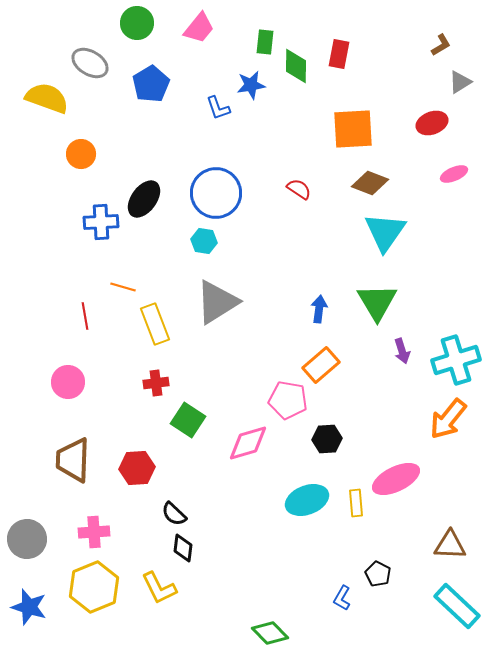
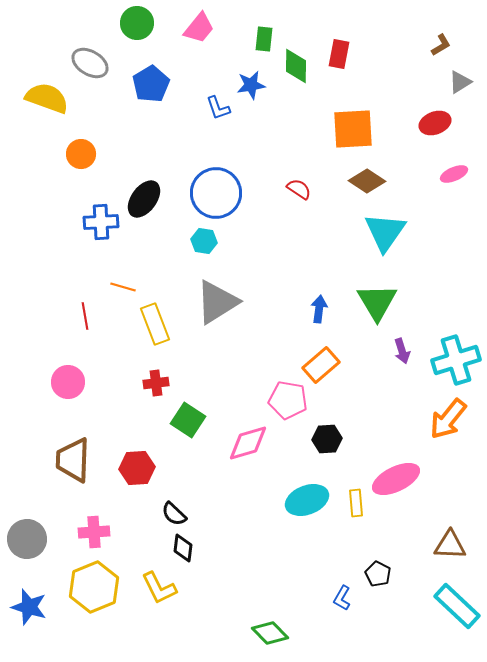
green rectangle at (265, 42): moved 1 px left, 3 px up
red ellipse at (432, 123): moved 3 px right
brown diamond at (370, 183): moved 3 px left, 2 px up; rotated 12 degrees clockwise
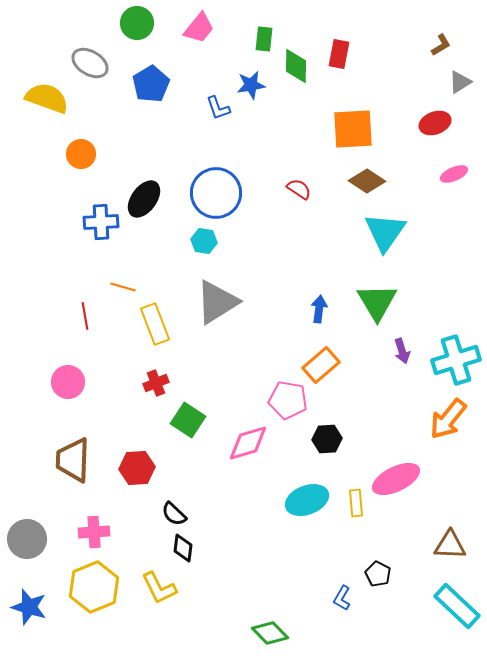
red cross at (156, 383): rotated 15 degrees counterclockwise
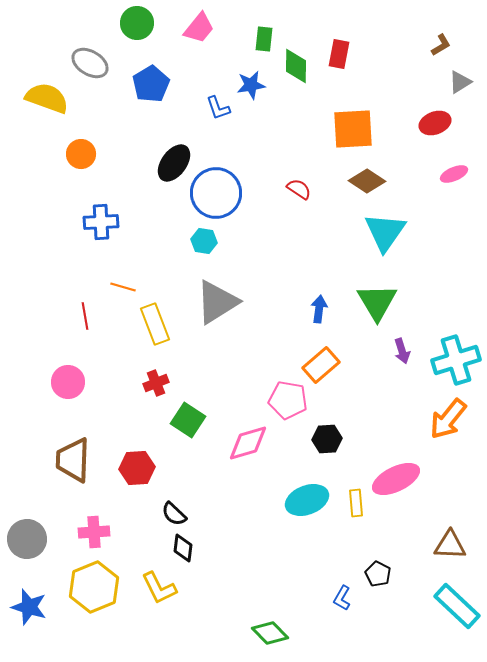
black ellipse at (144, 199): moved 30 px right, 36 px up
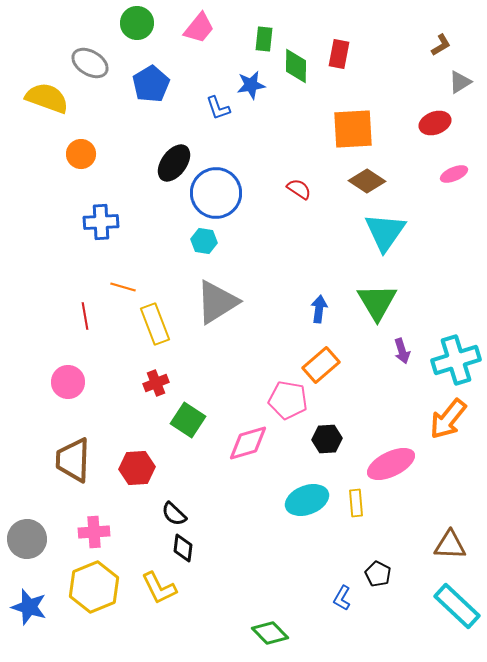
pink ellipse at (396, 479): moved 5 px left, 15 px up
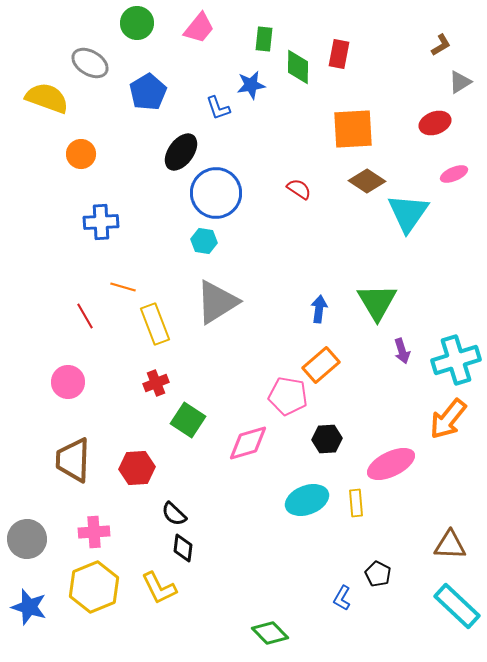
green diamond at (296, 66): moved 2 px right, 1 px down
blue pentagon at (151, 84): moved 3 px left, 8 px down
black ellipse at (174, 163): moved 7 px right, 11 px up
cyan triangle at (385, 232): moved 23 px right, 19 px up
red line at (85, 316): rotated 20 degrees counterclockwise
pink pentagon at (288, 400): moved 4 px up
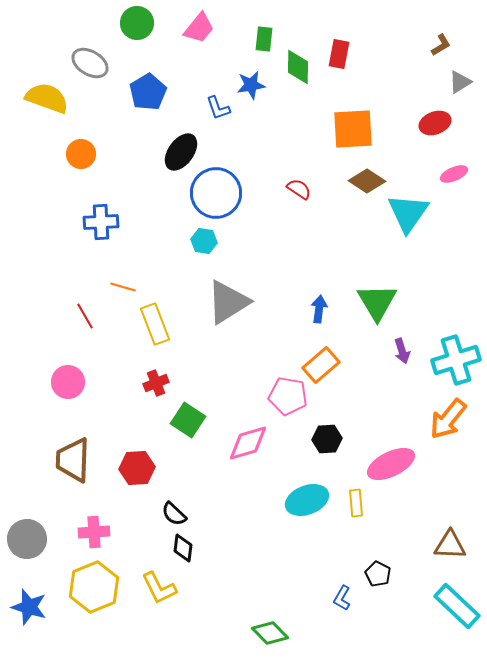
gray triangle at (217, 302): moved 11 px right
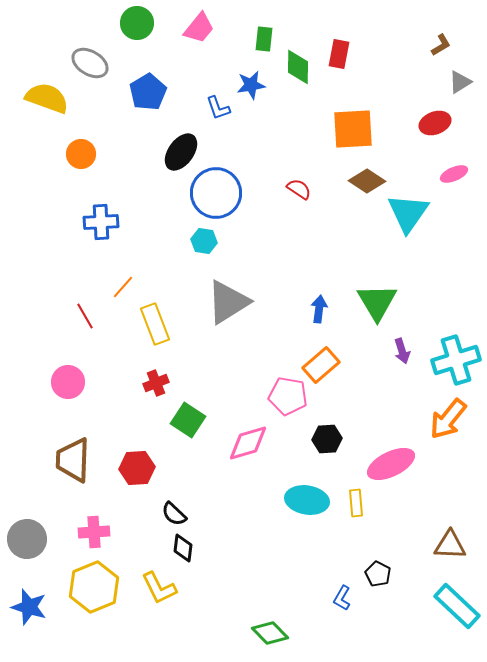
orange line at (123, 287): rotated 65 degrees counterclockwise
cyan ellipse at (307, 500): rotated 30 degrees clockwise
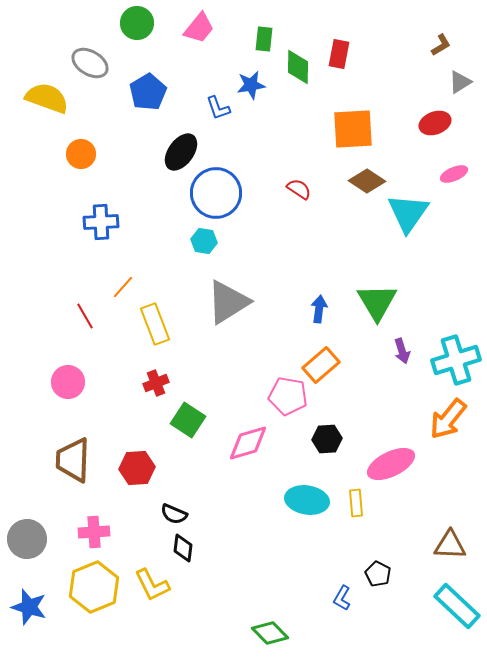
black semicircle at (174, 514): rotated 20 degrees counterclockwise
yellow L-shape at (159, 588): moved 7 px left, 3 px up
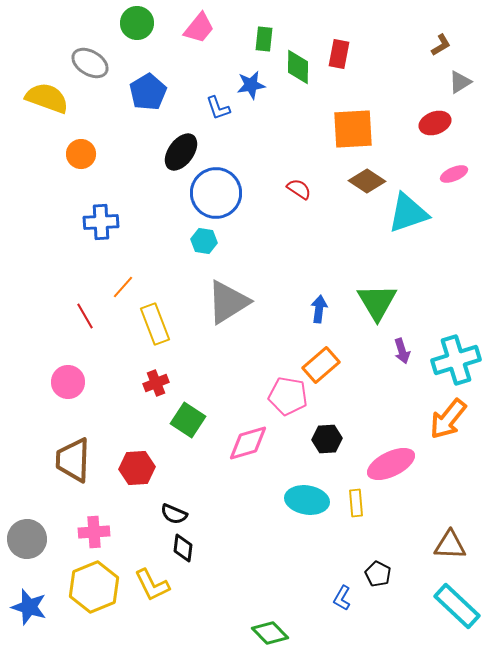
cyan triangle at (408, 213): rotated 36 degrees clockwise
